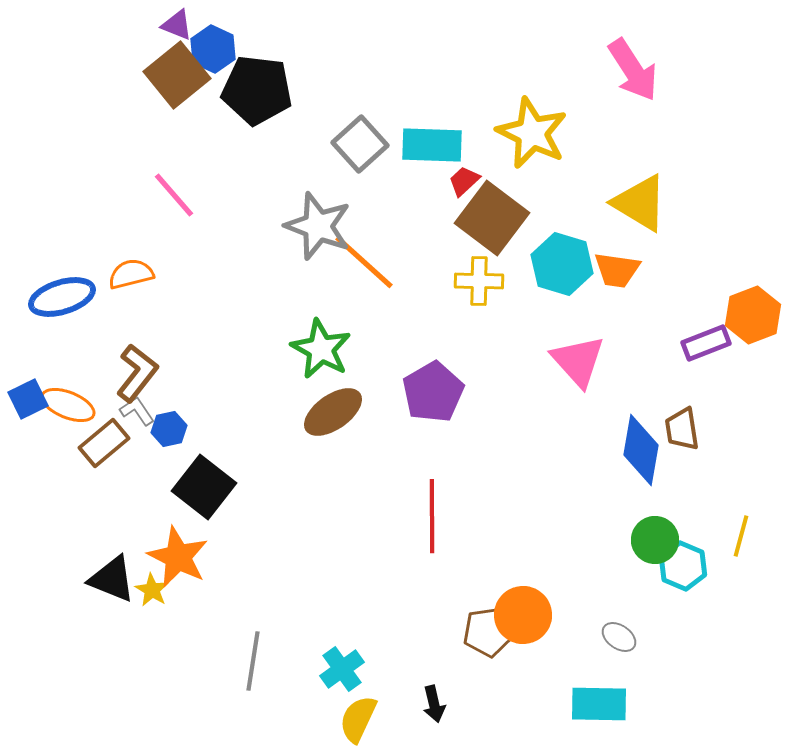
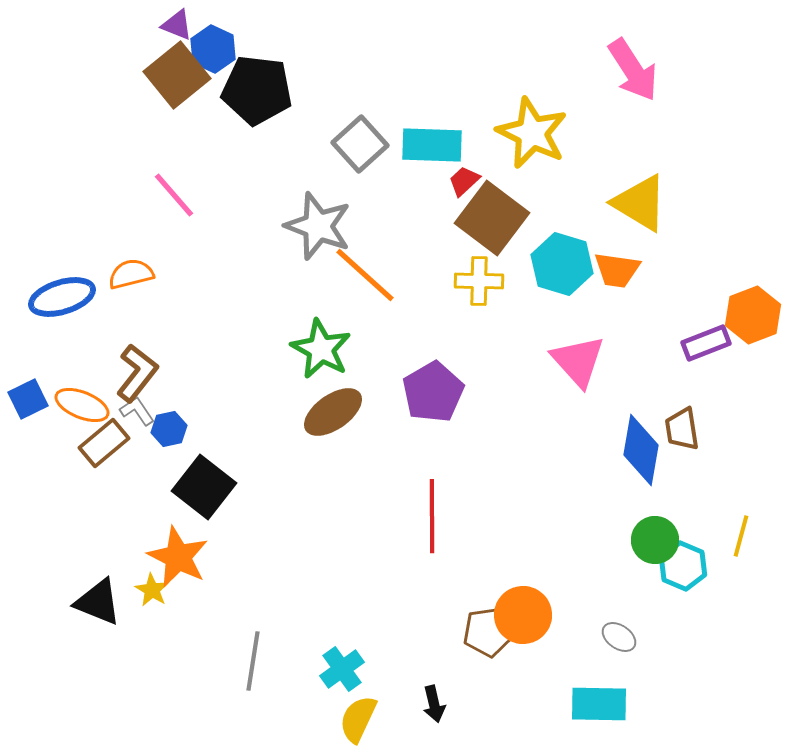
orange line at (364, 262): moved 1 px right, 13 px down
orange ellipse at (68, 405): moved 14 px right
black triangle at (112, 579): moved 14 px left, 23 px down
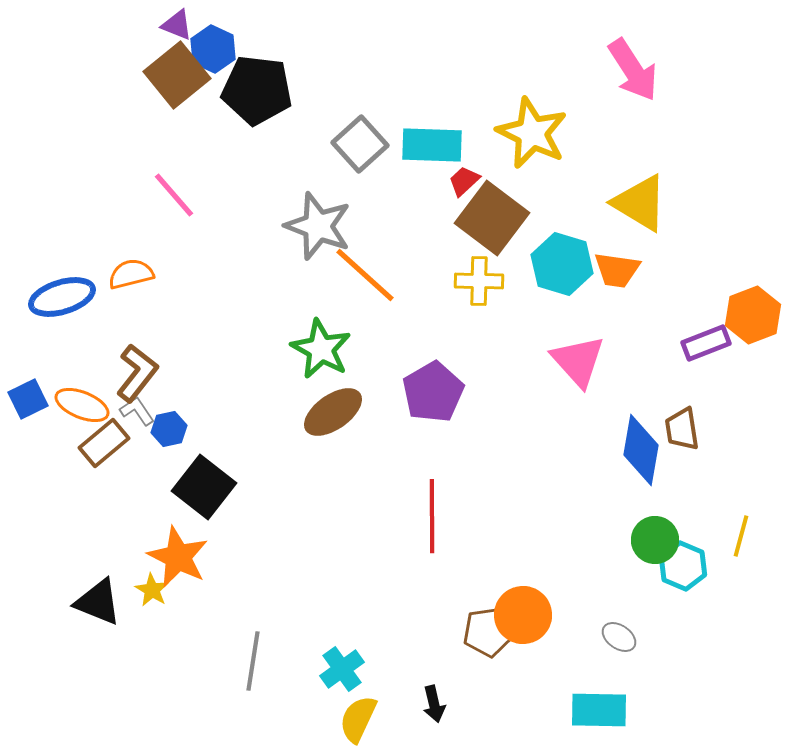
cyan rectangle at (599, 704): moved 6 px down
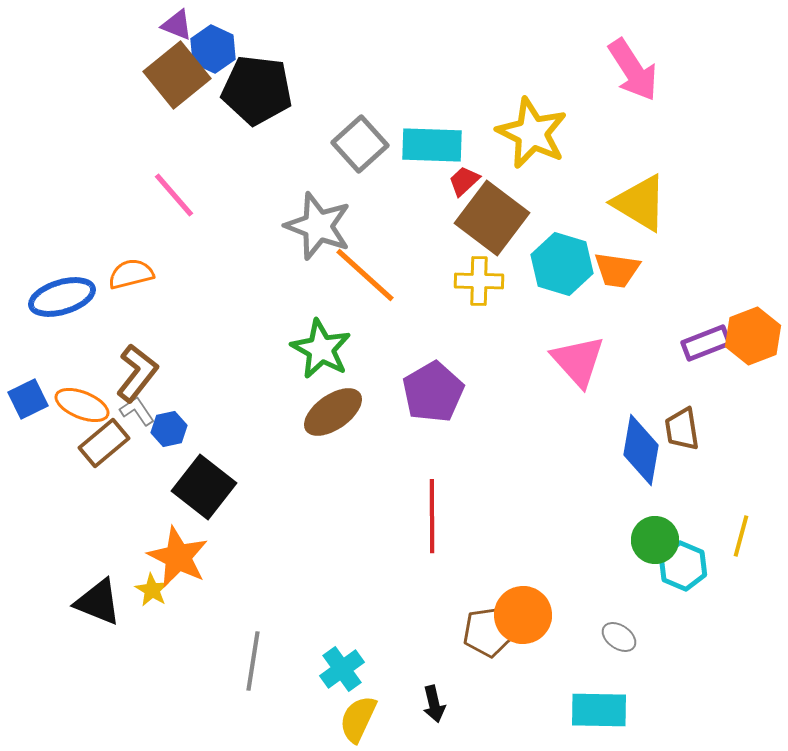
orange hexagon at (753, 315): moved 21 px down
